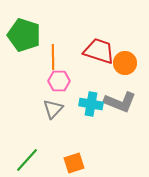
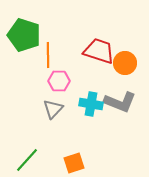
orange line: moved 5 px left, 2 px up
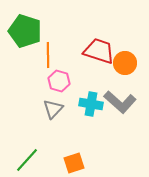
green pentagon: moved 1 px right, 4 px up
pink hexagon: rotated 15 degrees clockwise
gray L-shape: rotated 20 degrees clockwise
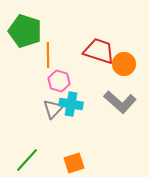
orange circle: moved 1 px left, 1 px down
cyan cross: moved 20 px left
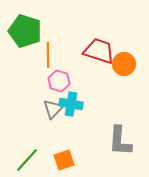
gray L-shape: moved 39 px down; rotated 52 degrees clockwise
orange square: moved 10 px left, 3 px up
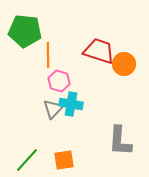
green pentagon: rotated 12 degrees counterclockwise
orange square: rotated 10 degrees clockwise
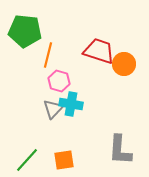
orange line: rotated 15 degrees clockwise
gray L-shape: moved 9 px down
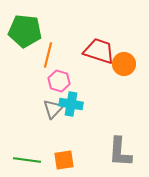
gray L-shape: moved 2 px down
green line: rotated 56 degrees clockwise
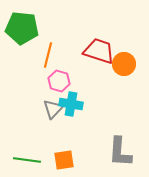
green pentagon: moved 3 px left, 3 px up
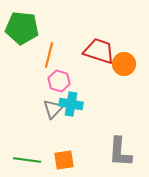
orange line: moved 1 px right
